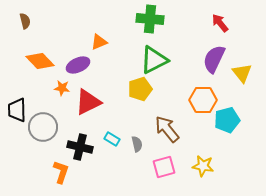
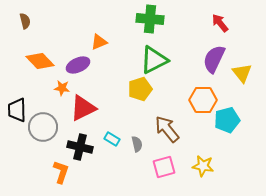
red triangle: moved 5 px left, 6 px down
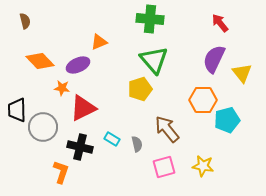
green triangle: rotated 44 degrees counterclockwise
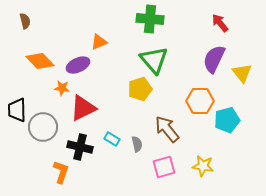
orange hexagon: moved 3 px left, 1 px down
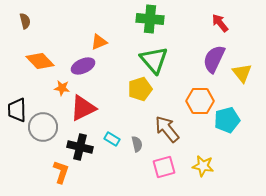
purple ellipse: moved 5 px right, 1 px down
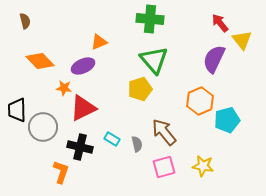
yellow triangle: moved 33 px up
orange star: moved 2 px right
orange hexagon: rotated 24 degrees counterclockwise
brown arrow: moved 3 px left, 3 px down
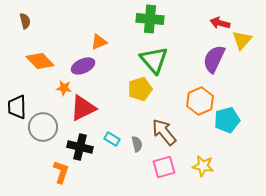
red arrow: rotated 36 degrees counterclockwise
yellow triangle: rotated 20 degrees clockwise
black trapezoid: moved 3 px up
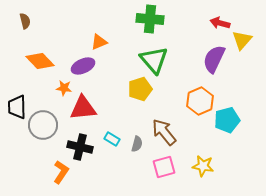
red triangle: rotated 20 degrees clockwise
gray circle: moved 2 px up
gray semicircle: rotated 28 degrees clockwise
orange L-shape: rotated 15 degrees clockwise
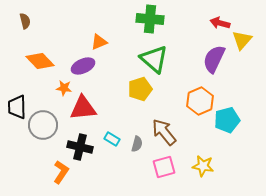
green triangle: moved 1 px up; rotated 8 degrees counterclockwise
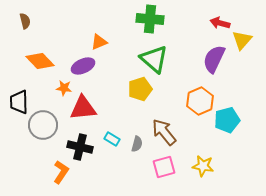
black trapezoid: moved 2 px right, 5 px up
